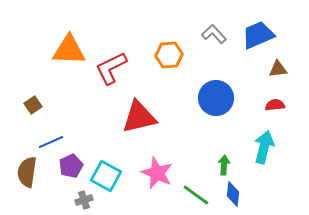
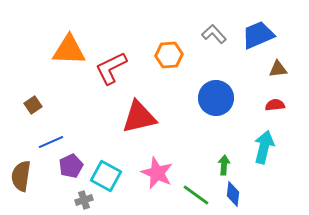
brown semicircle: moved 6 px left, 4 px down
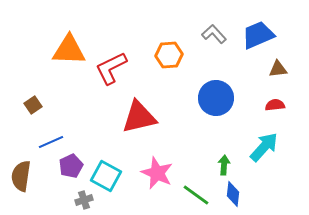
cyan arrow: rotated 28 degrees clockwise
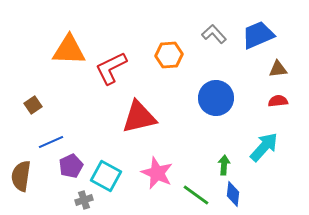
red semicircle: moved 3 px right, 4 px up
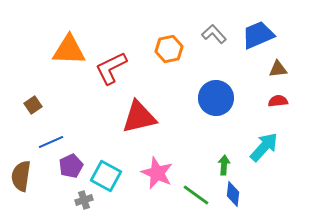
orange hexagon: moved 6 px up; rotated 8 degrees counterclockwise
